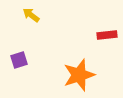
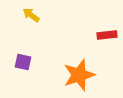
purple square: moved 4 px right, 2 px down; rotated 30 degrees clockwise
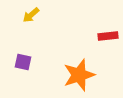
yellow arrow: rotated 78 degrees counterclockwise
red rectangle: moved 1 px right, 1 px down
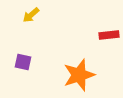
red rectangle: moved 1 px right, 1 px up
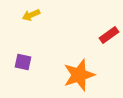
yellow arrow: rotated 18 degrees clockwise
red rectangle: rotated 30 degrees counterclockwise
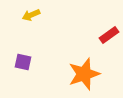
orange star: moved 5 px right, 1 px up
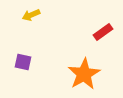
red rectangle: moved 6 px left, 3 px up
orange star: rotated 12 degrees counterclockwise
